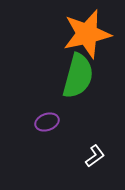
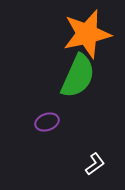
green semicircle: rotated 9 degrees clockwise
white L-shape: moved 8 px down
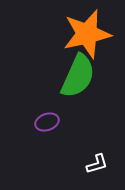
white L-shape: moved 2 px right; rotated 20 degrees clockwise
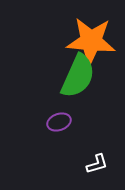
orange star: moved 4 px right, 7 px down; rotated 18 degrees clockwise
purple ellipse: moved 12 px right
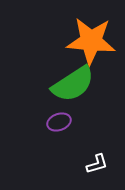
green semicircle: moved 5 px left, 8 px down; rotated 33 degrees clockwise
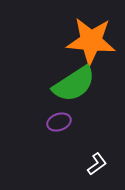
green semicircle: moved 1 px right
white L-shape: rotated 20 degrees counterclockwise
